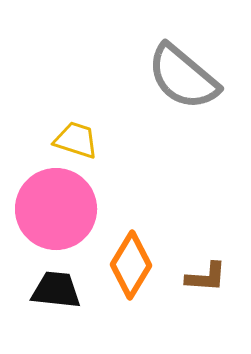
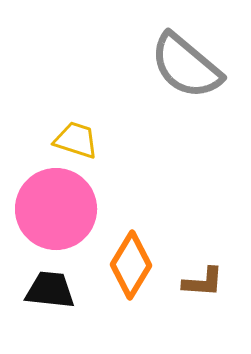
gray semicircle: moved 3 px right, 11 px up
brown L-shape: moved 3 px left, 5 px down
black trapezoid: moved 6 px left
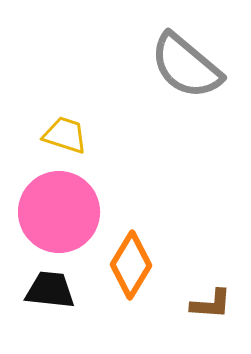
yellow trapezoid: moved 11 px left, 5 px up
pink circle: moved 3 px right, 3 px down
brown L-shape: moved 8 px right, 22 px down
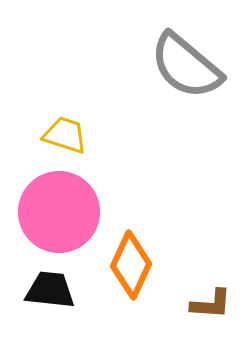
orange diamond: rotated 6 degrees counterclockwise
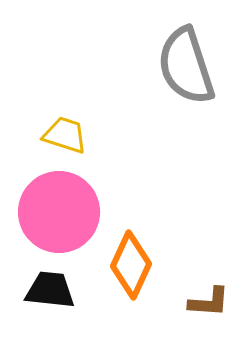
gray semicircle: rotated 32 degrees clockwise
brown L-shape: moved 2 px left, 2 px up
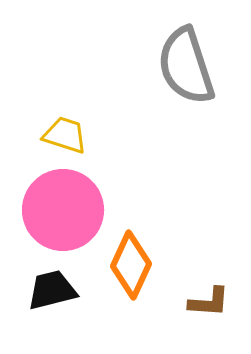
pink circle: moved 4 px right, 2 px up
black trapezoid: moved 2 px right; rotated 20 degrees counterclockwise
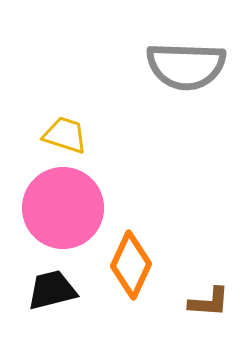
gray semicircle: rotated 70 degrees counterclockwise
pink circle: moved 2 px up
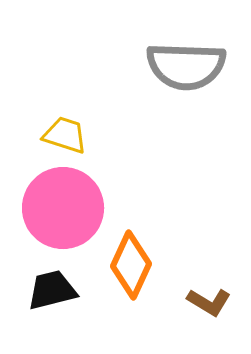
brown L-shape: rotated 27 degrees clockwise
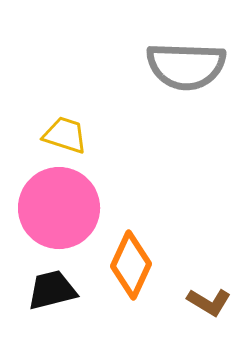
pink circle: moved 4 px left
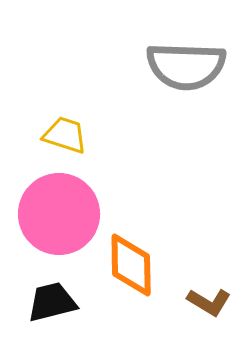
pink circle: moved 6 px down
orange diamond: rotated 26 degrees counterclockwise
black trapezoid: moved 12 px down
